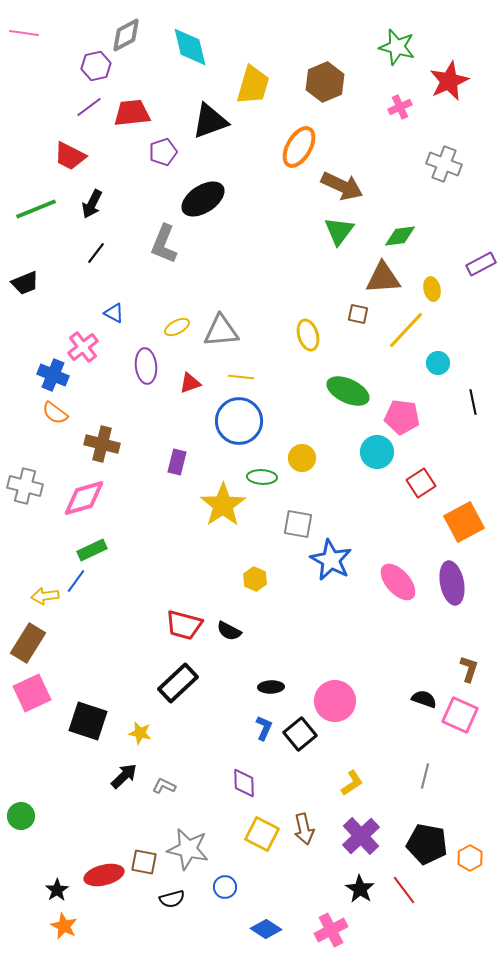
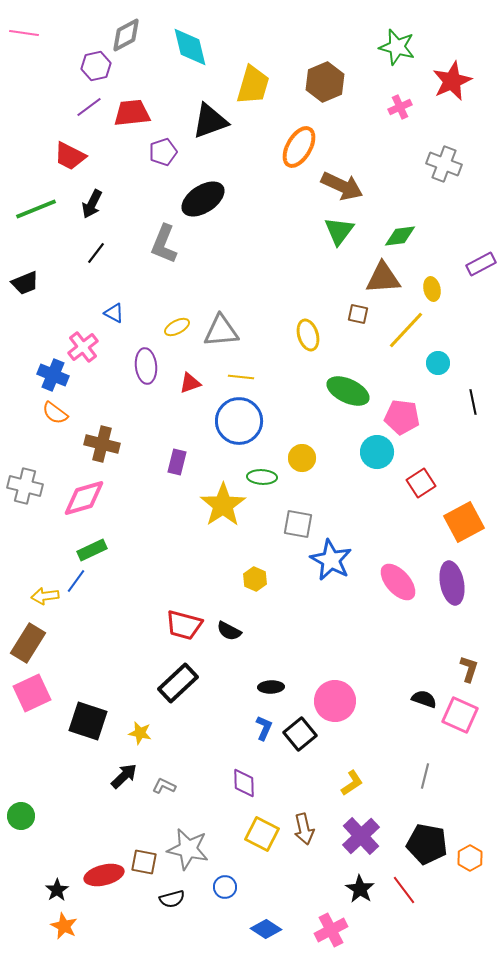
red star at (449, 81): moved 3 px right
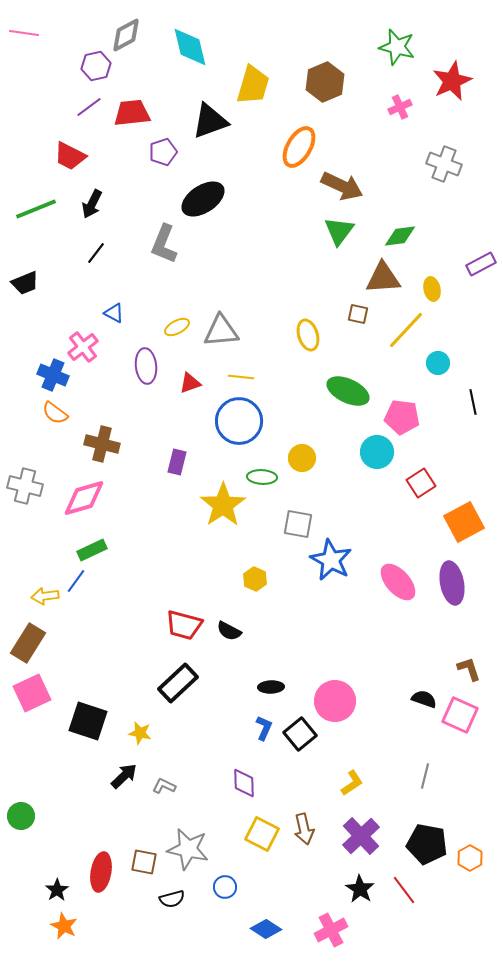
brown L-shape at (469, 669): rotated 36 degrees counterclockwise
red ellipse at (104, 875): moved 3 px left, 3 px up; rotated 66 degrees counterclockwise
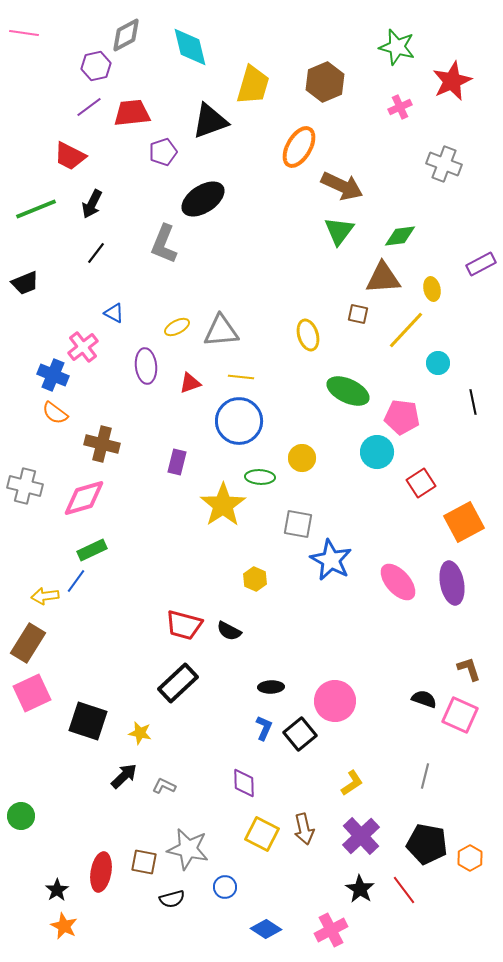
green ellipse at (262, 477): moved 2 px left
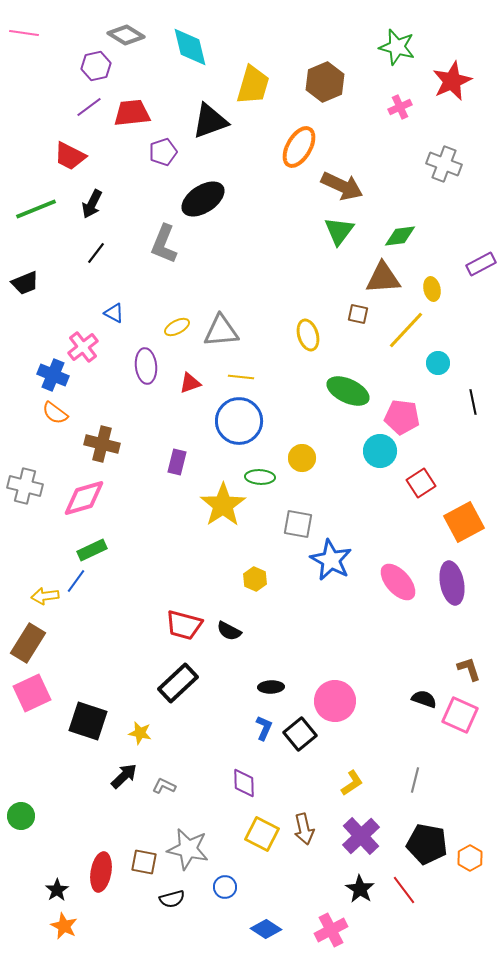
gray diamond at (126, 35): rotated 60 degrees clockwise
cyan circle at (377, 452): moved 3 px right, 1 px up
gray line at (425, 776): moved 10 px left, 4 px down
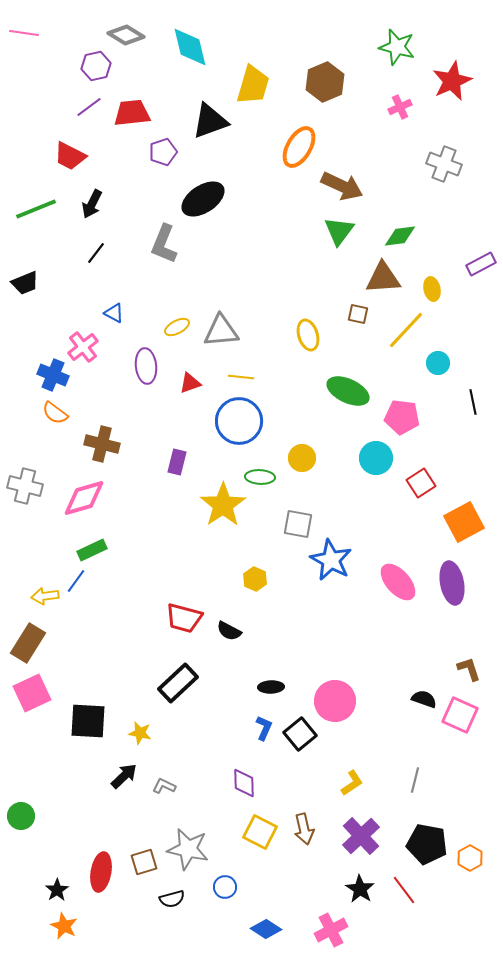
cyan circle at (380, 451): moved 4 px left, 7 px down
red trapezoid at (184, 625): moved 7 px up
black square at (88, 721): rotated 15 degrees counterclockwise
yellow square at (262, 834): moved 2 px left, 2 px up
brown square at (144, 862): rotated 28 degrees counterclockwise
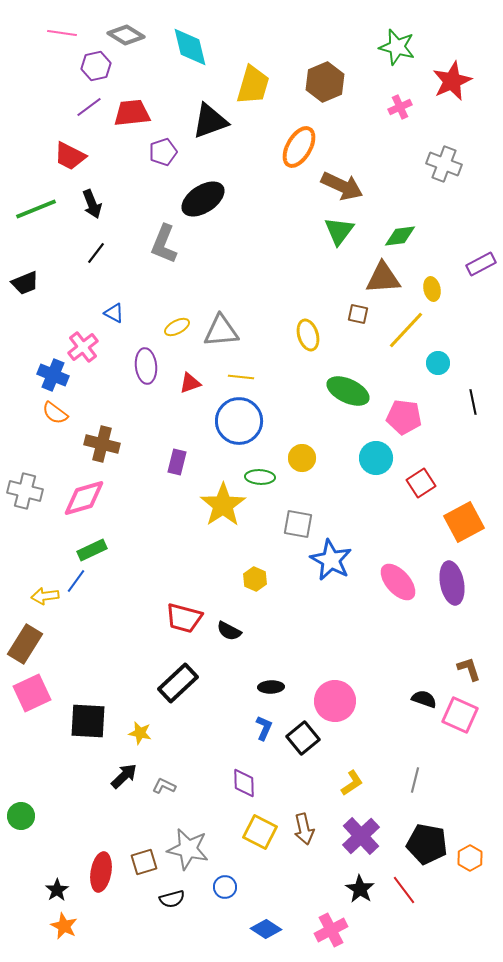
pink line at (24, 33): moved 38 px right
black arrow at (92, 204): rotated 48 degrees counterclockwise
pink pentagon at (402, 417): moved 2 px right
gray cross at (25, 486): moved 5 px down
brown rectangle at (28, 643): moved 3 px left, 1 px down
black square at (300, 734): moved 3 px right, 4 px down
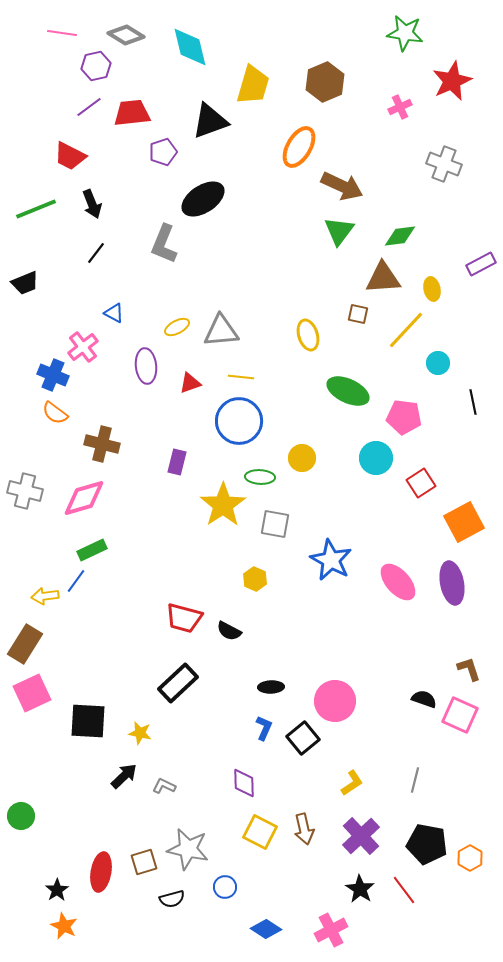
green star at (397, 47): moved 8 px right, 14 px up; rotated 6 degrees counterclockwise
gray square at (298, 524): moved 23 px left
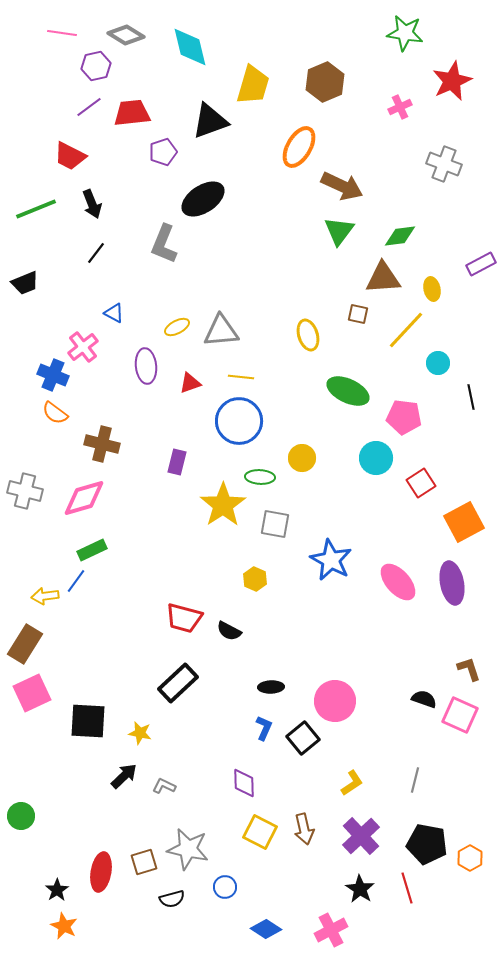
black line at (473, 402): moved 2 px left, 5 px up
red line at (404, 890): moved 3 px right, 2 px up; rotated 20 degrees clockwise
